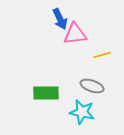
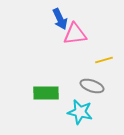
yellow line: moved 2 px right, 5 px down
cyan star: moved 2 px left
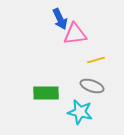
yellow line: moved 8 px left
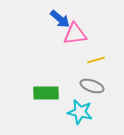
blue arrow: rotated 25 degrees counterclockwise
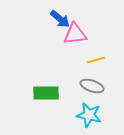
cyan star: moved 9 px right, 3 px down
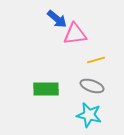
blue arrow: moved 3 px left
green rectangle: moved 4 px up
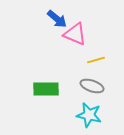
pink triangle: rotated 30 degrees clockwise
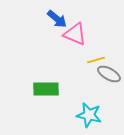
gray ellipse: moved 17 px right, 12 px up; rotated 10 degrees clockwise
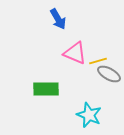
blue arrow: moved 1 px right; rotated 20 degrees clockwise
pink triangle: moved 19 px down
yellow line: moved 2 px right, 1 px down
cyan star: rotated 10 degrees clockwise
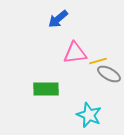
blue arrow: rotated 80 degrees clockwise
pink triangle: rotated 30 degrees counterclockwise
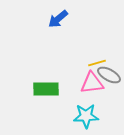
pink triangle: moved 17 px right, 30 px down
yellow line: moved 1 px left, 2 px down
gray ellipse: moved 1 px down
cyan star: moved 3 px left, 1 px down; rotated 25 degrees counterclockwise
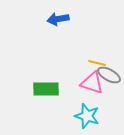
blue arrow: rotated 30 degrees clockwise
yellow line: rotated 30 degrees clockwise
pink triangle: rotated 25 degrees clockwise
cyan star: moved 1 px right; rotated 20 degrees clockwise
